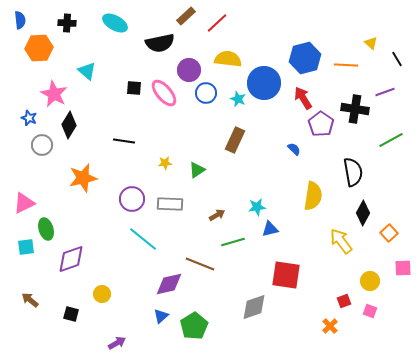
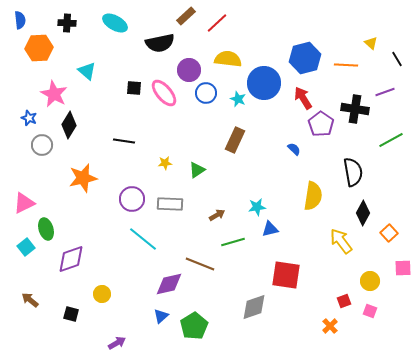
cyan square at (26, 247): rotated 30 degrees counterclockwise
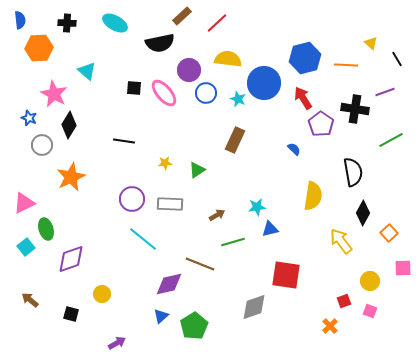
brown rectangle at (186, 16): moved 4 px left
orange star at (83, 178): moved 12 px left, 1 px up; rotated 12 degrees counterclockwise
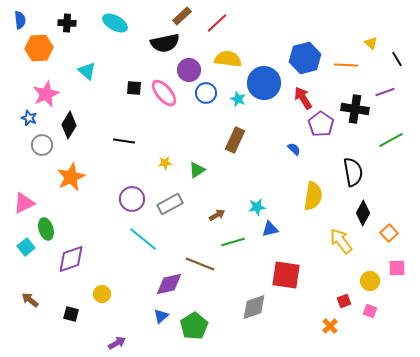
black semicircle at (160, 43): moved 5 px right
pink star at (54, 94): moved 8 px left; rotated 20 degrees clockwise
gray rectangle at (170, 204): rotated 30 degrees counterclockwise
pink square at (403, 268): moved 6 px left
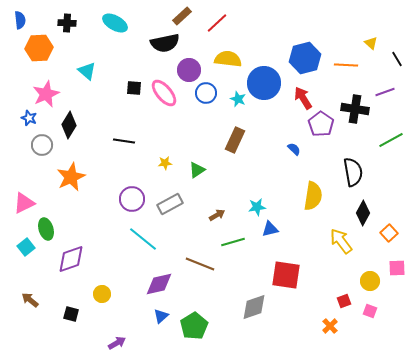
purple diamond at (169, 284): moved 10 px left
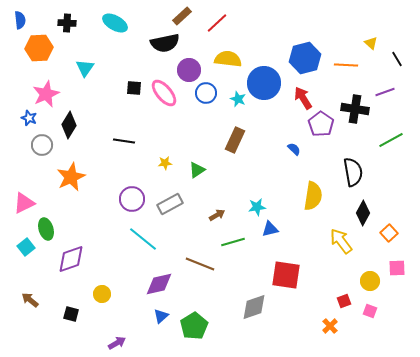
cyan triangle at (87, 71): moved 2 px left, 3 px up; rotated 24 degrees clockwise
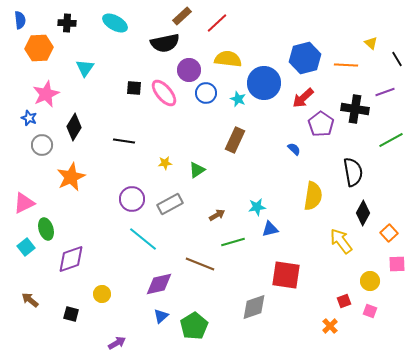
red arrow at (303, 98): rotated 100 degrees counterclockwise
black diamond at (69, 125): moved 5 px right, 2 px down
pink square at (397, 268): moved 4 px up
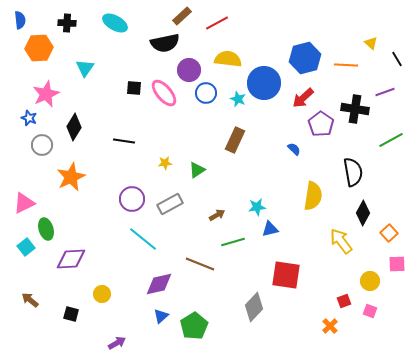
red line at (217, 23): rotated 15 degrees clockwise
purple diamond at (71, 259): rotated 16 degrees clockwise
gray diamond at (254, 307): rotated 28 degrees counterclockwise
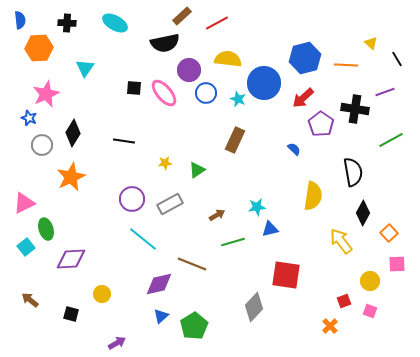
black diamond at (74, 127): moved 1 px left, 6 px down
brown line at (200, 264): moved 8 px left
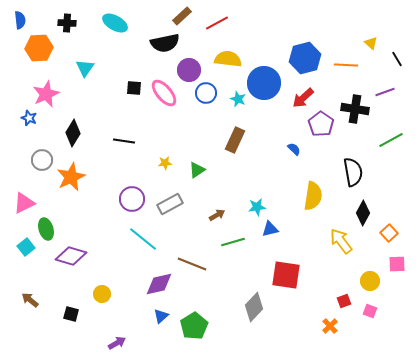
gray circle at (42, 145): moved 15 px down
purple diamond at (71, 259): moved 3 px up; rotated 20 degrees clockwise
